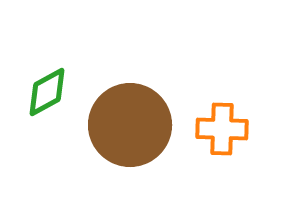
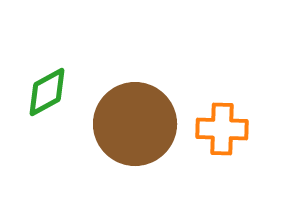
brown circle: moved 5 px right, 1 px up
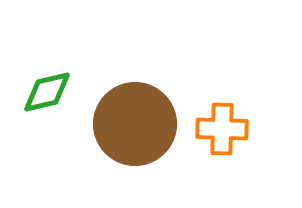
green diamond: rotated 16 degrees clockwise
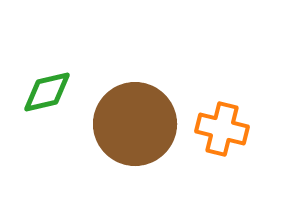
orange cross: rotated 12 degrees clockwise
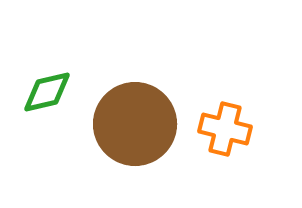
orange cross: moved 3 px right
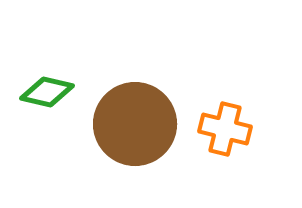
green diamond: rotated 26 degrees clockwise
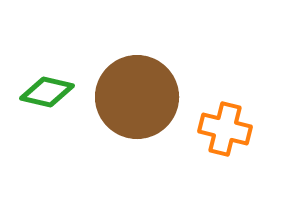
brown circle: moved 2 px right, 27 px up
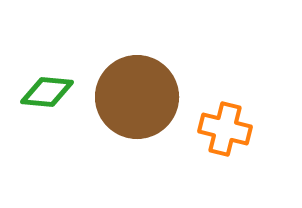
green diamond: rotated 8 degrees counterclockwise
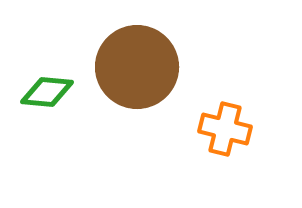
brown circle: moved 30 px up
